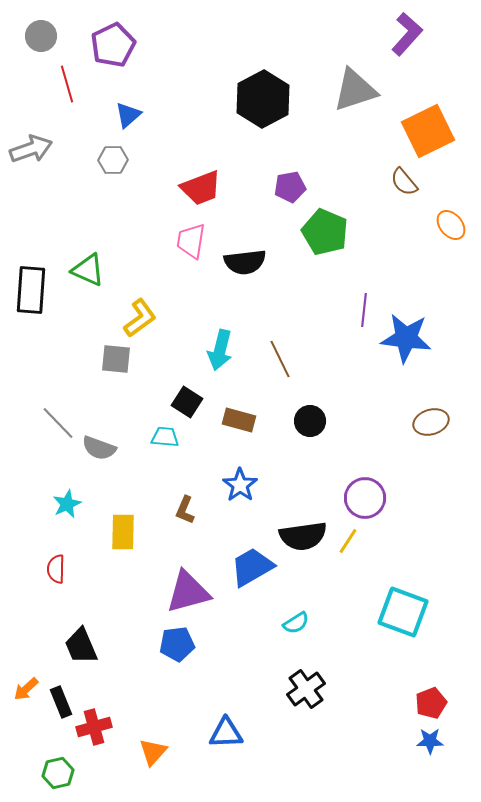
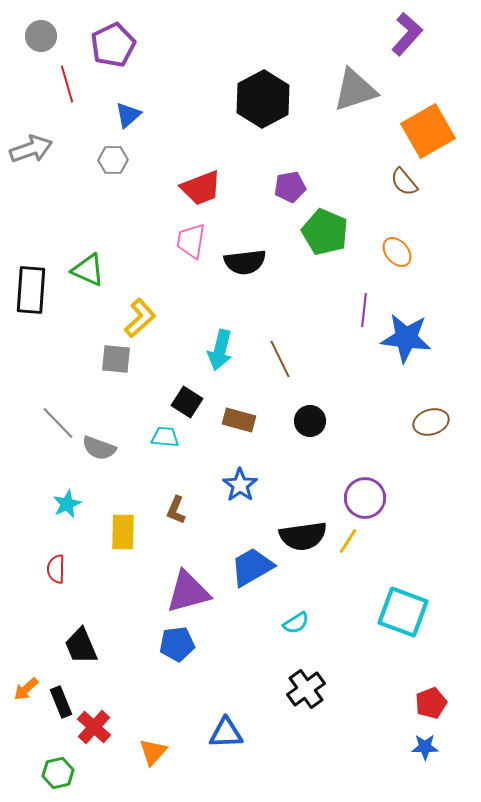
orange square at (428, 131): rotated 4 degrees counterclockwise
orange ellipse at (451, 225): moved 54 px left, 27 px down
yellow L-shape at (140, 318): rotated 6 degrees counterclockwise
brown L-shape at (185, 510): moved 9 px left
red cross at (94, 727): rotated 32 degrees counterclockwise
blue star at (430, 741): moved 5 px left, 6 px down
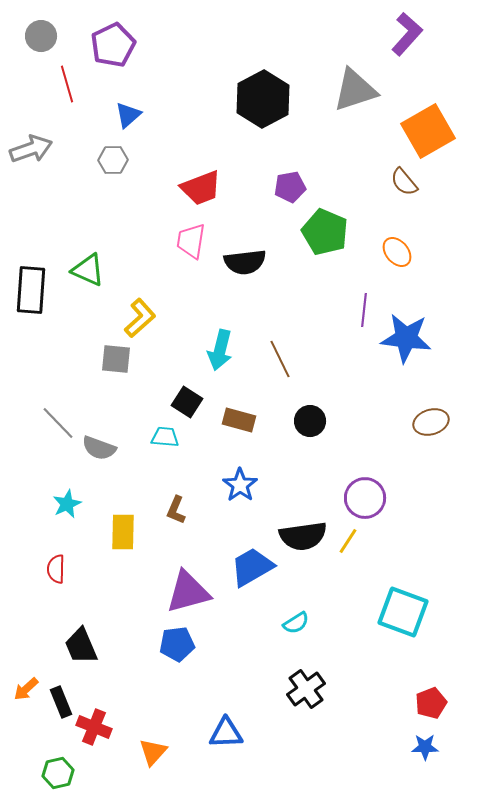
red cross at (94, 727): rotated 20 degrees counterclockwise
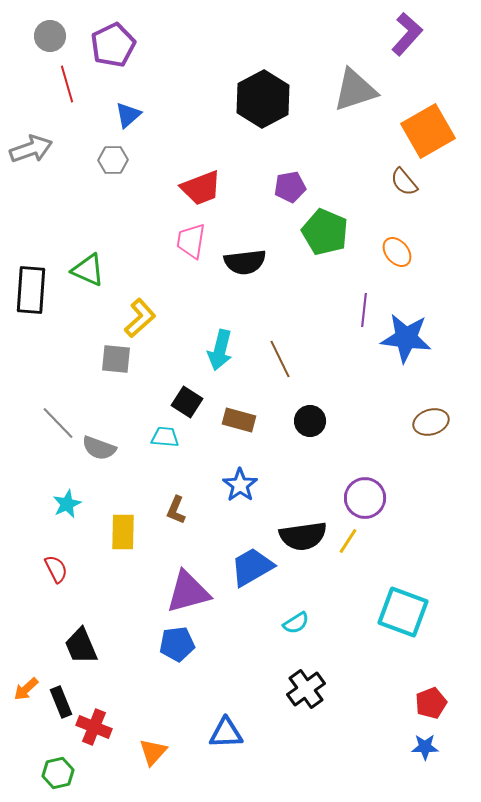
gray circle at (41, 36): moved 9 px right
red semicircle at (56, 569): rotated 152 degrees clockwise
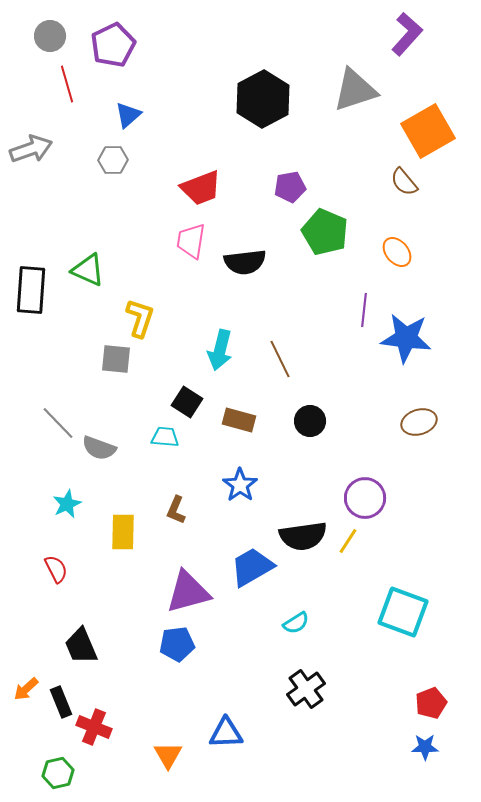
yellow L-shape at (140, 318): rotated 30 degrees counterclockwise
brown ellipse at (431, 422): moved 12 px left
orange triangle at (153, 752): moved 15 px right, 3 px down; rotated 12 degrees counterclockwise
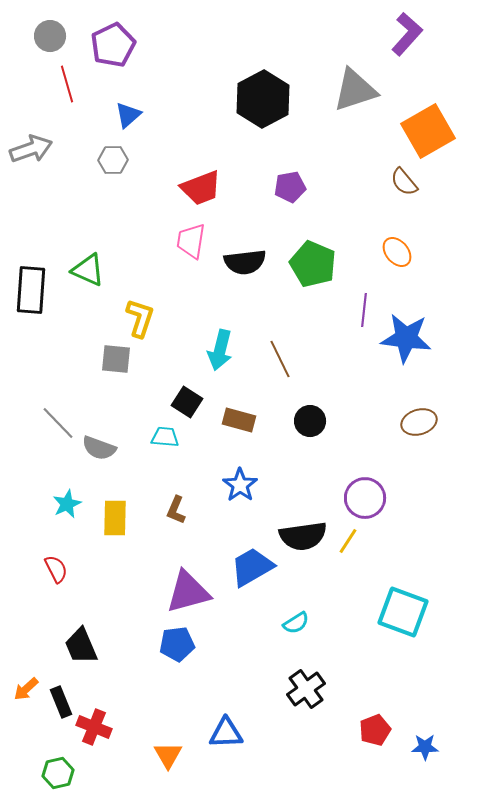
green pentagon at (325, 232): moved 12 px left, 32 px down
yellow rectangle at (123, 532): moved 8 px left, 14 px up
red pentagon at (431, 703): moved 56 px left, 27 px down
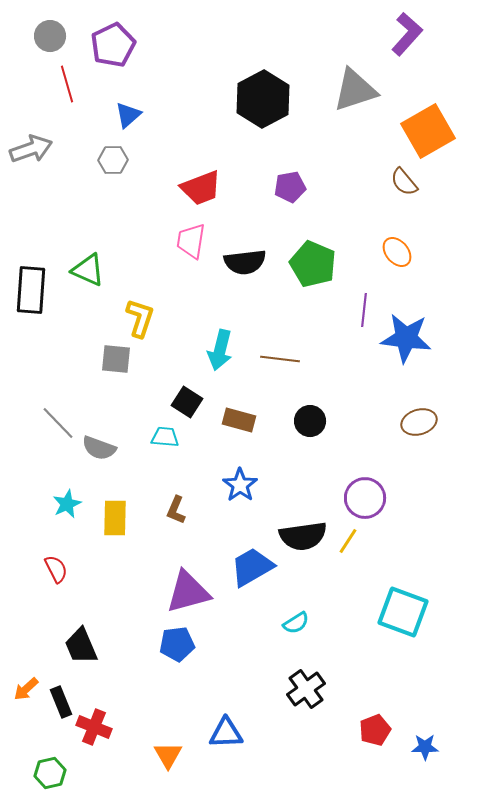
brown line at (280, 359): rotated 57 degrees counterclockwise
green hexagon at (58, 773): moved 8 px left
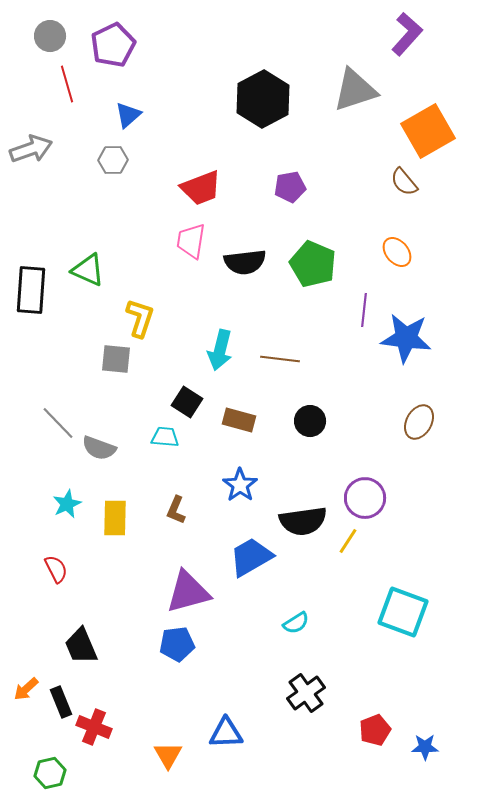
brown ellipse at (419, 422): rotated 44 degrees counterclockwise
black semicircle at (303, 536): moved 15 px up
blue trapezoid at (252, 567): moved 1 px left, 10 px up
black cross at (306, 689): moved 4 px down
